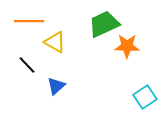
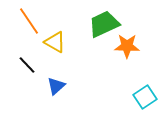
orange line: rotated 56 degrees clockwise
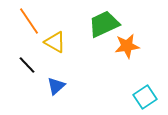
orange star: rotated 10 degrees counterclockwise
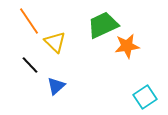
green trapezoid: moved 1 px left, 1 px down
yellow triangle: rotated 15 degrees clockwise
black line: moved 3 px right
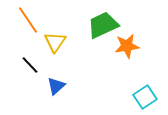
orange line: moved 1 px left, 1 px up
yellow triangle: rotated 20 degrees clockwise
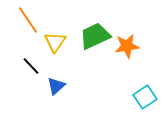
green trapezoid: moved 8 px left, 11 px down
black line: moved 1 px right, 1 px down
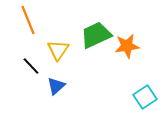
orange line: rotated 12 degrees clockwise
green trapezoid: moved 1 px right, 1 px up
yellow triangle: moved 3 px right, 8 px down
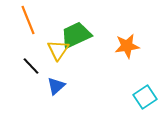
green trapezoid: moved 20 px left
